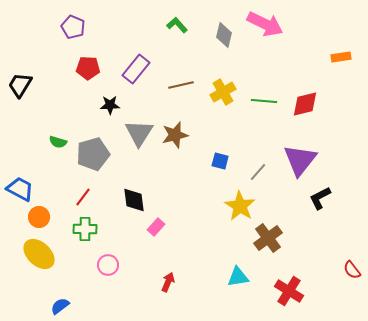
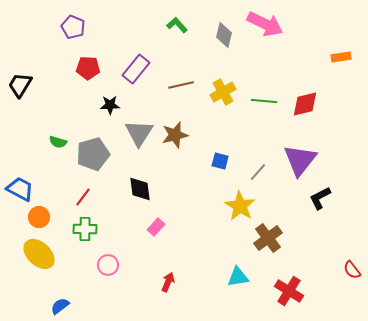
black diamond: moved 6 px right, 11 px up
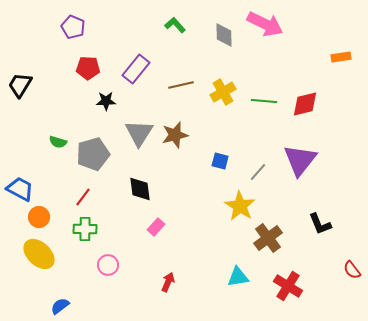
green L-shape: moved 2 px left
gray diamond: rotated 15 degrees counterclockwise
black star: moved 4 px left, 4 px up
black L-shape: moved 26 px down; rotated 85 degrees counterclockwise
red cross: moved 1 px left, 5 px up
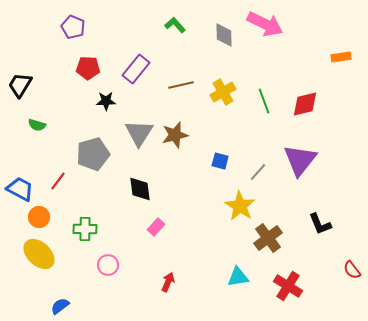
green line: rotated 65 degrees clockwise
green semicircle: moved 21 px left, 17 px up
red line: moved 25 px left, 16 px up
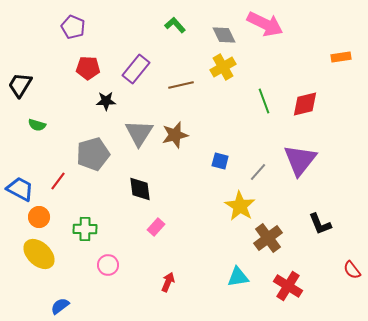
gray diamond: rotated 25 degrees counterclockwise
yellow cross: moved 25 px up
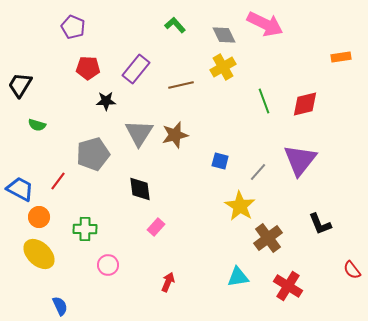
blue semicircle: rotated 102 degrees clockwise
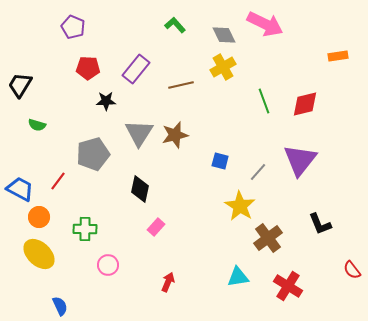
orange rectangle: moved 3 px left, 1 px up
black diamond: rotated 20 degrees clockwise
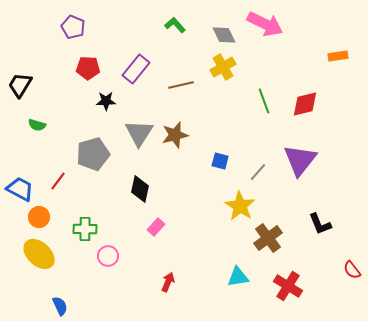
pink circle: moved 9 px up
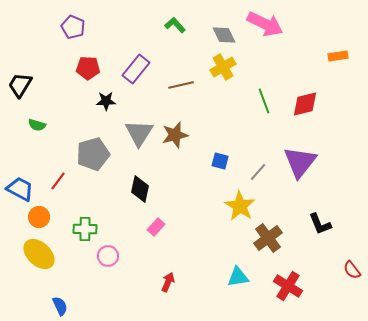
purple triangle: moved 2 px down
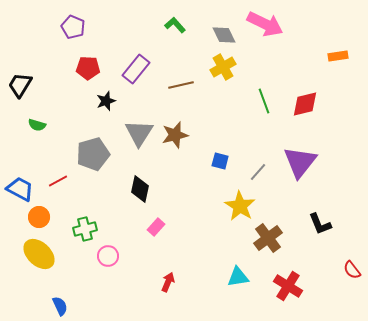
black star: rotated 18 degrees counterclockwise
red line: rotated 24 degrees clockwise
green cross: rotated 15 degrees counterclockwise
